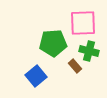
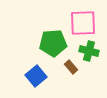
brown rectangle: moved 4 px left, 1 px down
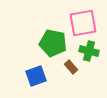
pink square: rotated 8 degrees counterclockwise
green pentagon: rotated 16 degrees clockwise
blue square: rotated 20 degrees clockwise
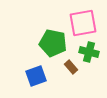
green cross: moved 1 px down
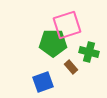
pink square: moved 16 px left, 2 px down; rotated 8 degrees counterclockwise
green pentagon: rotated 12 degrees counterclockwise
blue square: moved 7 px right, 6 px down
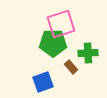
pink square: moved 6 px left, 1 px up
green cross: moved 1 px left, 1 px down; rotated 18 degrees counterclockwise
